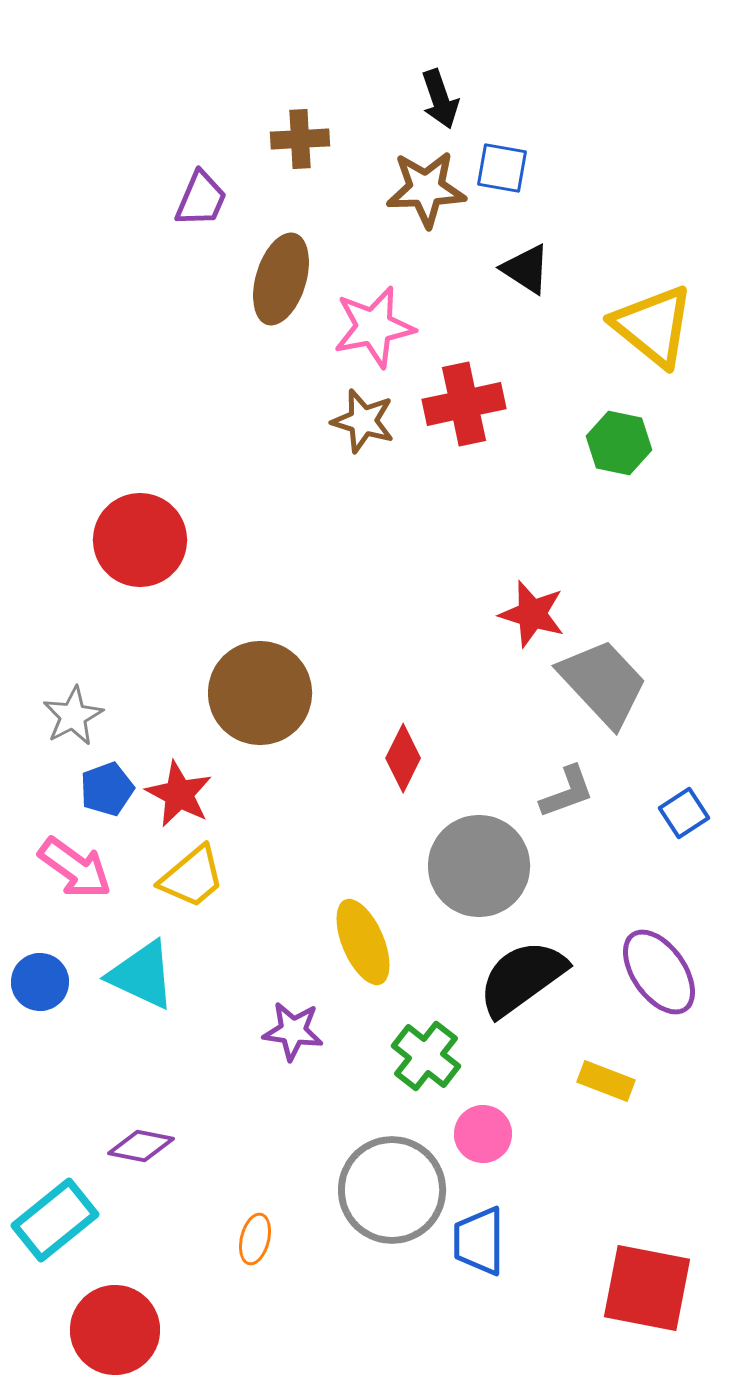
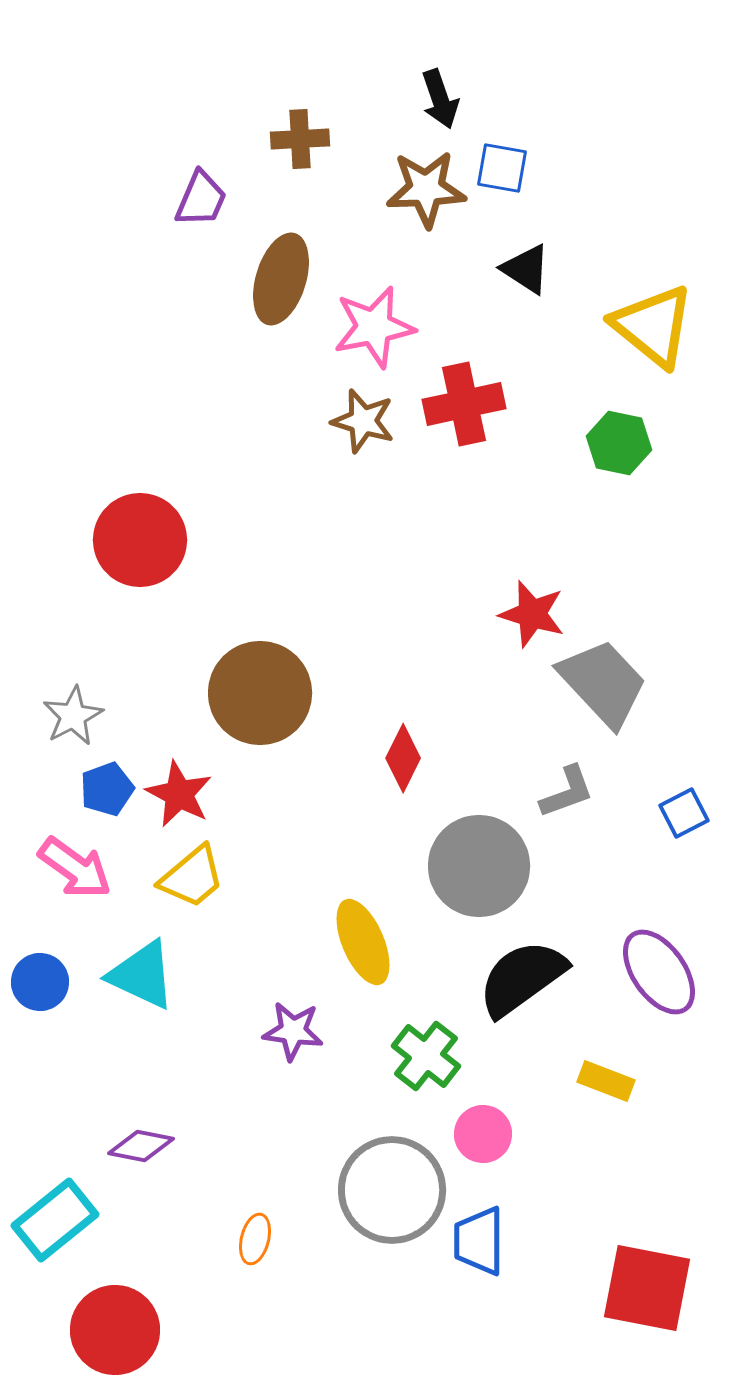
blue square at (684, 813): rotated 6 degrees clockwise
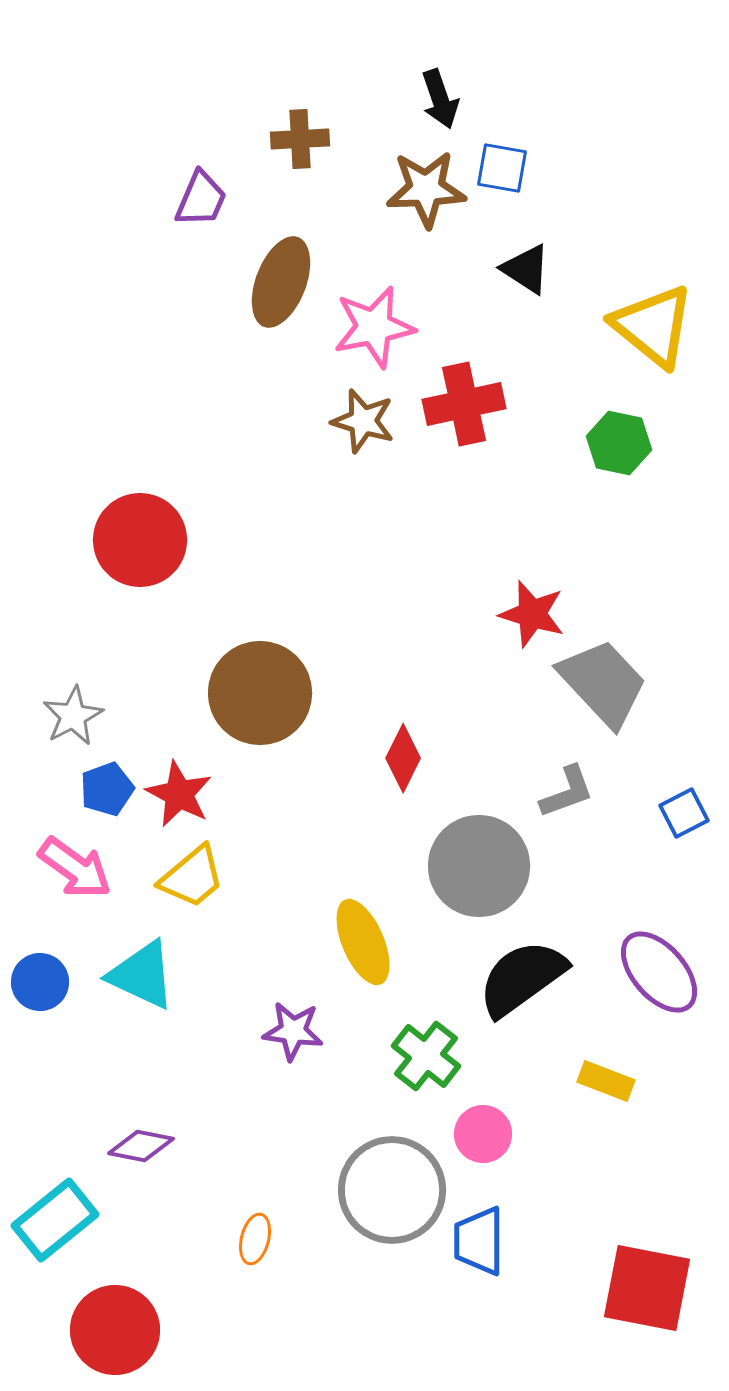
brown ellipse at (281, 279): moved 3 px down; rotated 4 degrees clockwise
purple ellipse at (659, 972): rotated 6 degrees counterclockwise
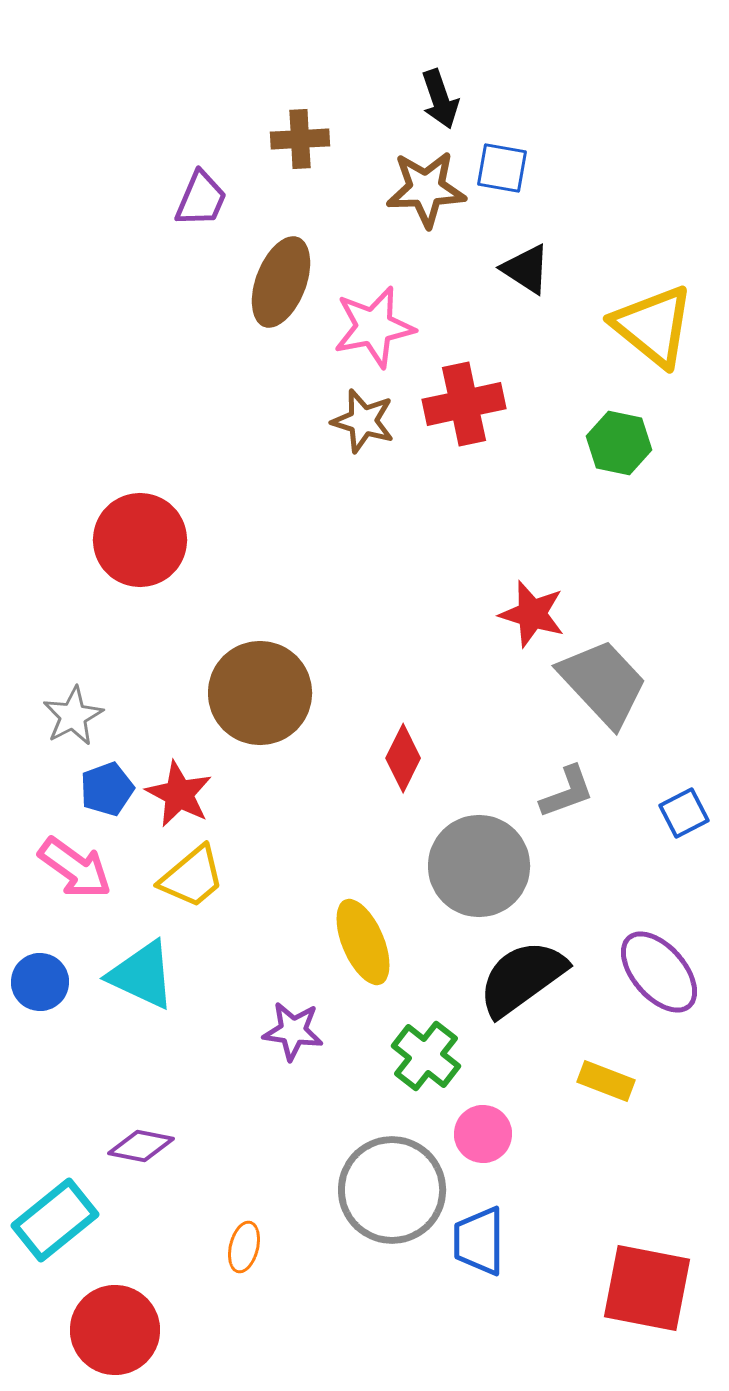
orange ellipse at (255, 1239): moved 11 px left, 8 px down
